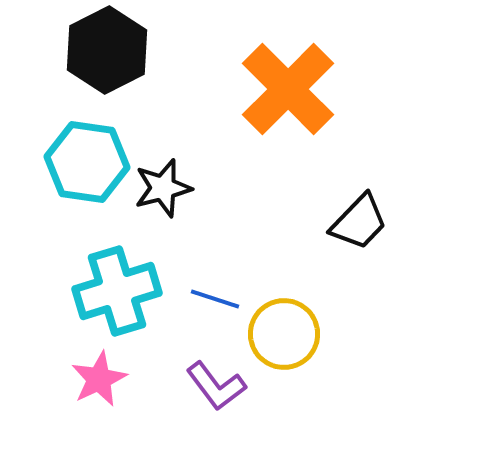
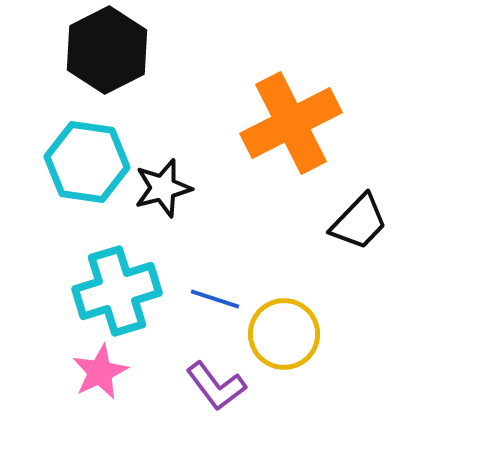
orange cross: moved 3 px right, 34 px down; rotated 18 degrees clockwise
pink star: moved 1 px right, 7 px up
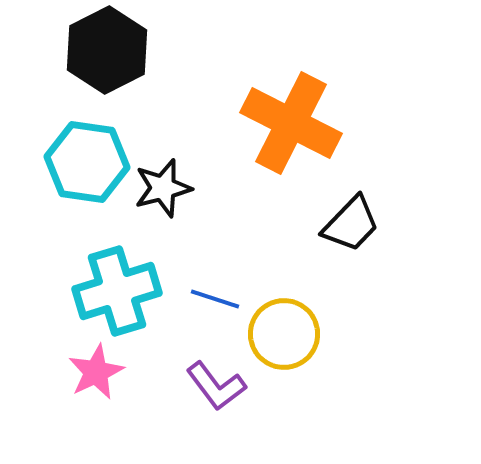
orange cross: rotated 36 degrees counterclockwise
black trapezoid: moved 8 px left, 2 px down
pink star: moved 4 px left
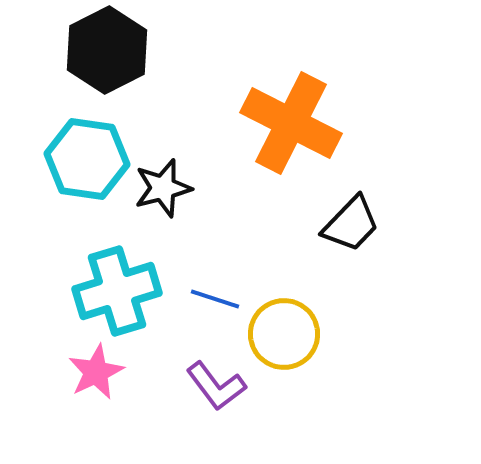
cyan hexagon: moved 3 px up
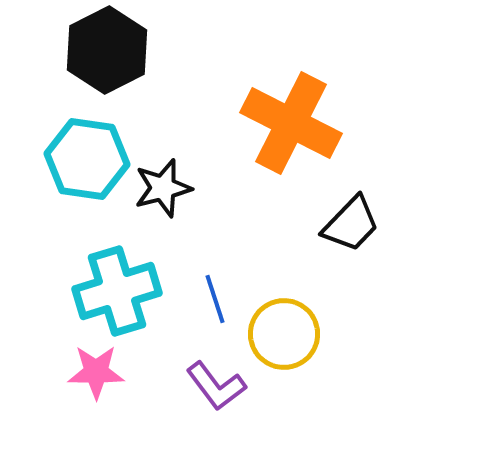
blue line: rotated 54 degrees clockwise
pink star: rotated 26 degrees clockwise
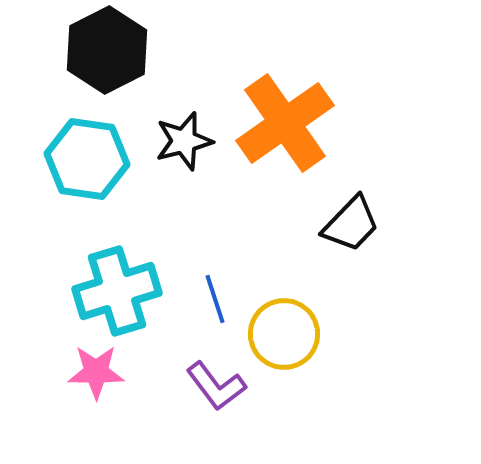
orange cross: moved 6 px left; rotated 28 degrees clockwise
black star: moved 21 px right, 47 px up
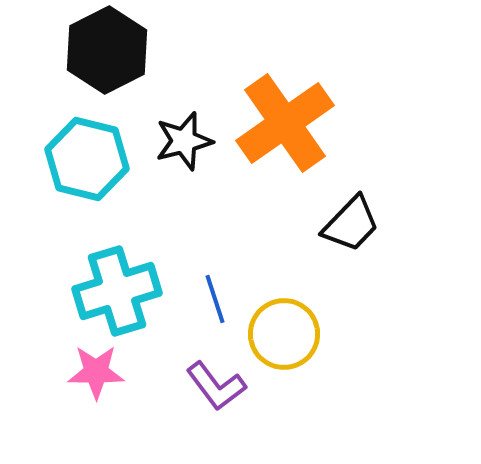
cyan hexagon: rotated 6 degrees clockwise
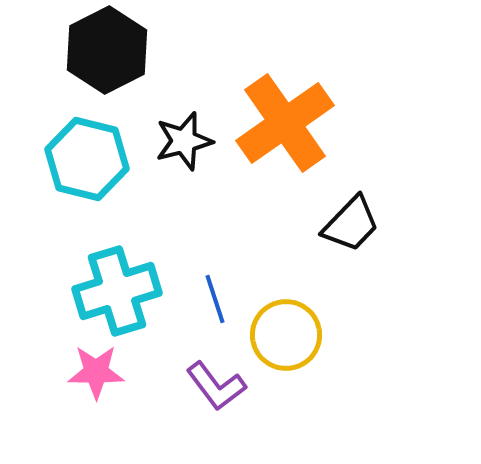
yellow circle: moved 2 px right, 1 px down
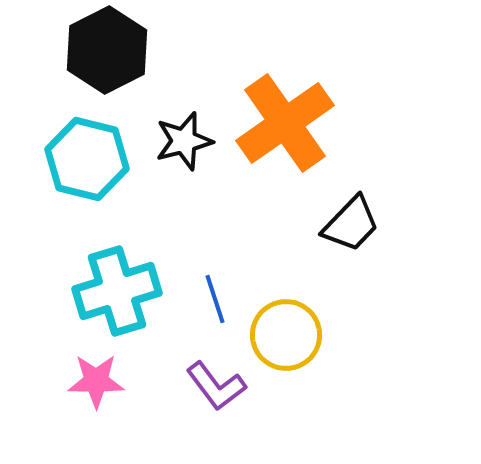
pink star: moved 9 px down
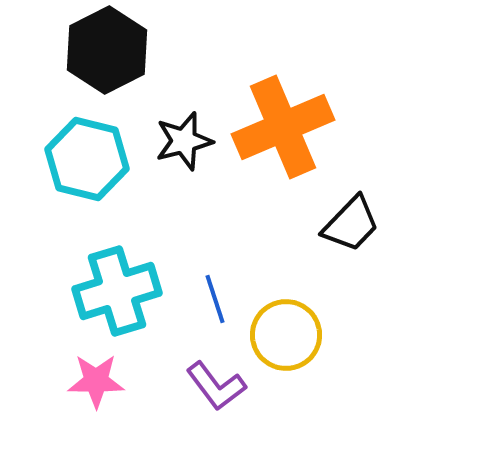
orange cross: moved 2 px left, 4 px down; rotated 12 degrees clockwise
